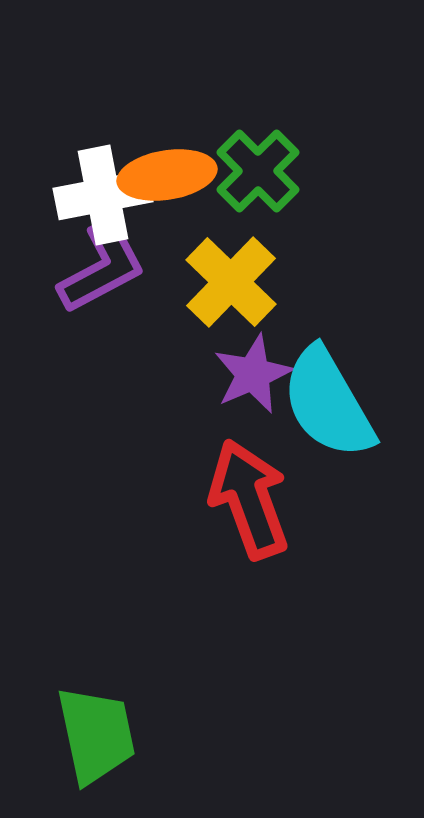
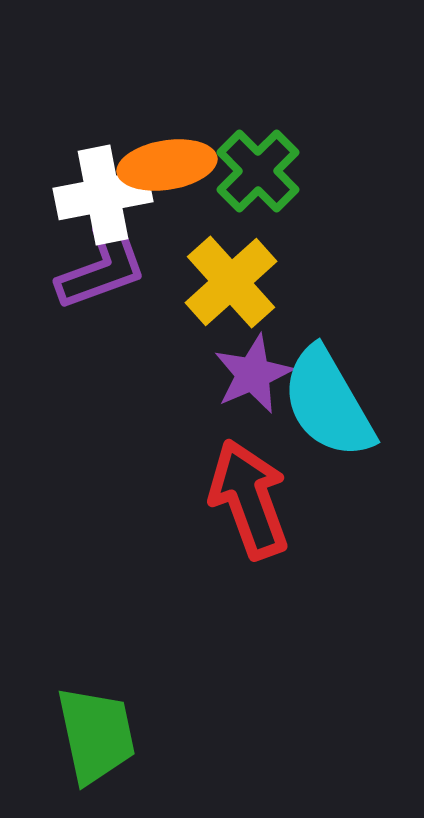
orange ellipse: moved 10 px up
purple L-shape: rotated 8 degrees clockwise
yellow cross: rotated 4 degrees clockwise
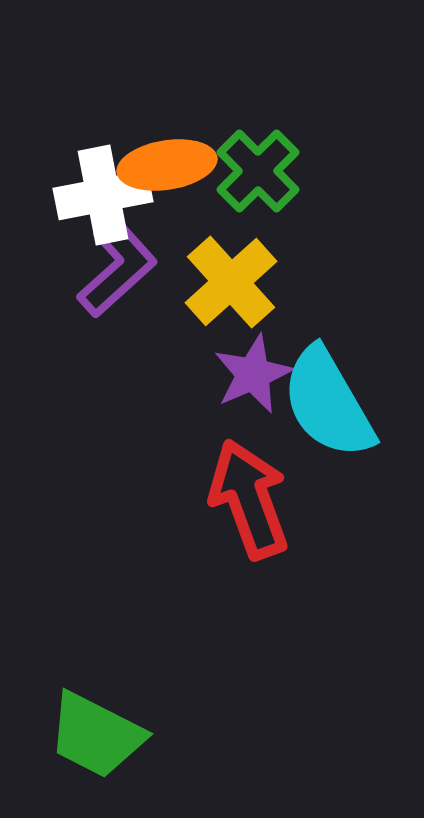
purple L-shape: moved 15 px right; rotated 22 degrees counterclockwise
green trapezoid: rotated 129 degrees clockwise
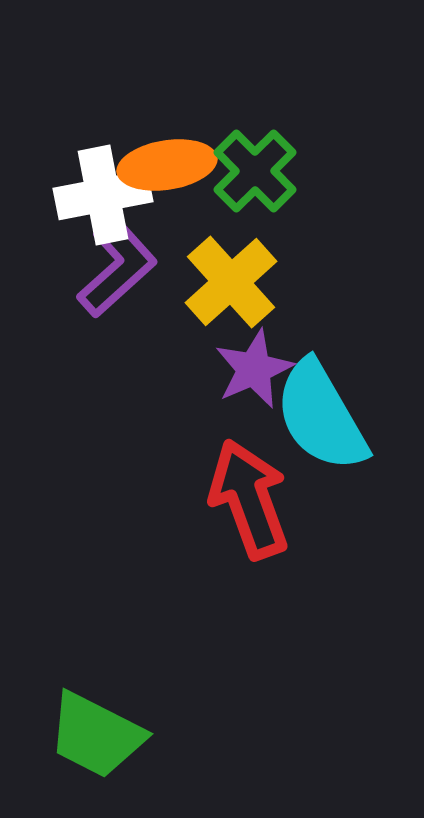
green cross: moved 3 px left
purple star: moved 1 px right, 5 px up
cyan semicircle: moved 7 px left, 13 px down
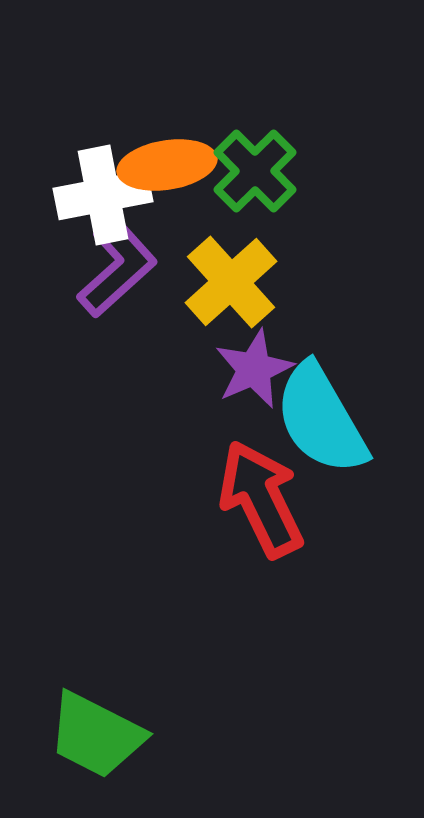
cyan semicircle: moved 3 px down
red arrow: moved 12 px right; rotated 6 degrees counterclockwise
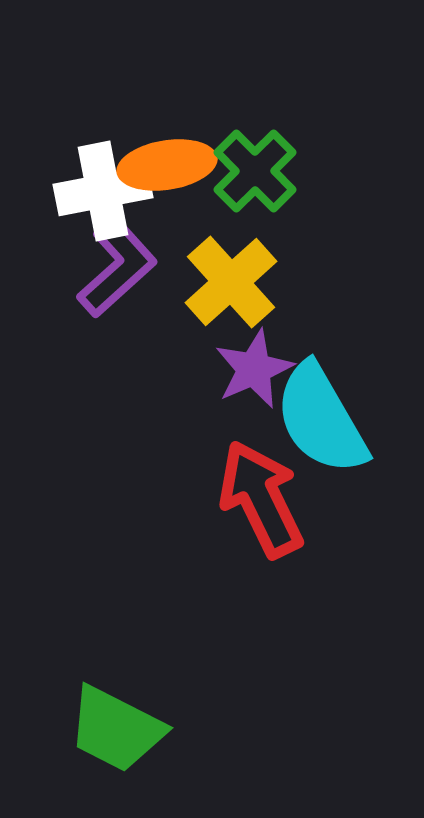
white cross: moved 4 px up
green trapezoid: moved 20 px right, 6 px up
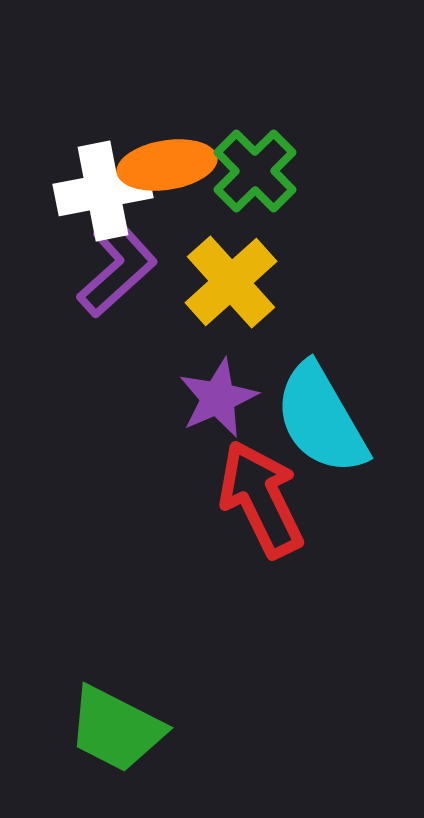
purple star: moved 36 px left, 29 px down
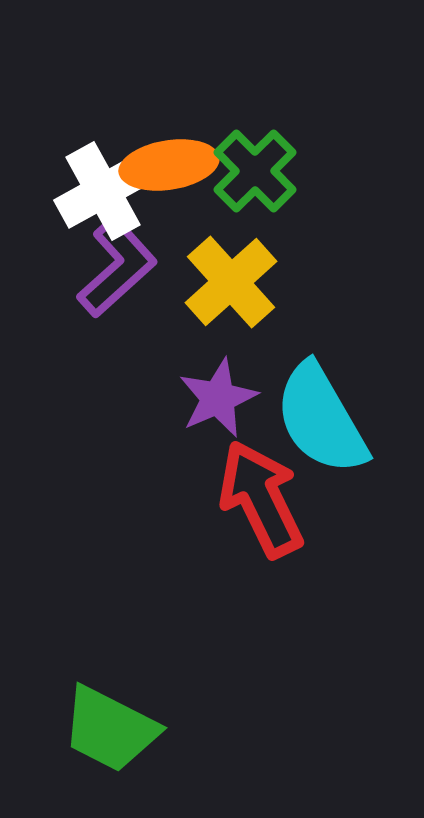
orange ellipse: moved 2 px right
white cross: rotated 18 degrees counterclockwise
green trapezoid: moved 6 px left
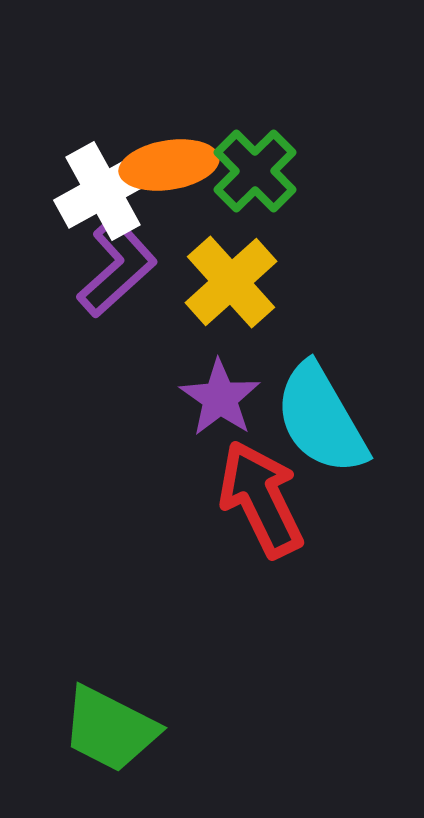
purple star: moved 2 px right; rotated 14 degrees counterclockwise
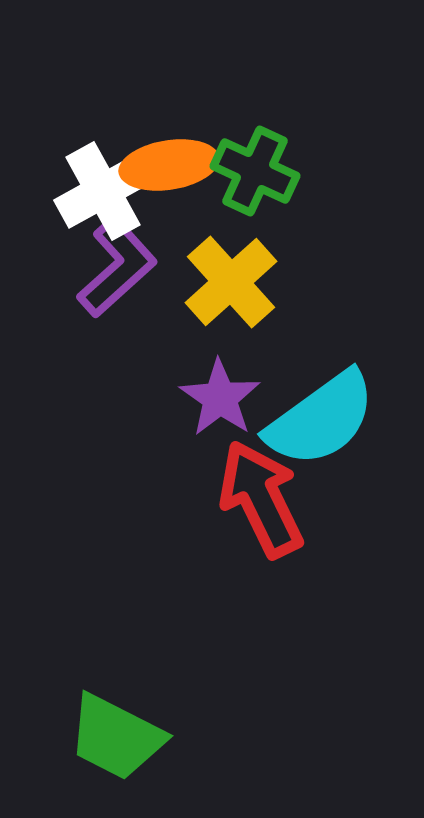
green cross: rotated 20 degrees counterclockwise
cyan semicircle: rotated 96 degrees counterclockwise
green trapezoid: moved 6 px right, 8 px down
